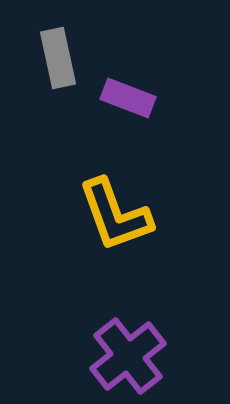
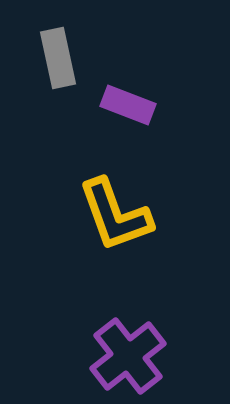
purple rectangle: moved 7 px down
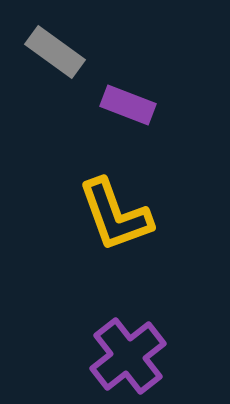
gray rectangle: moved 3 px left, 6 px up; rotated 42 degrees counterclockwise
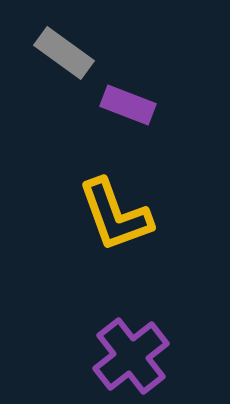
gray rectangle: moved 9 px right, 1 px down
purple cross: moved 3 px right
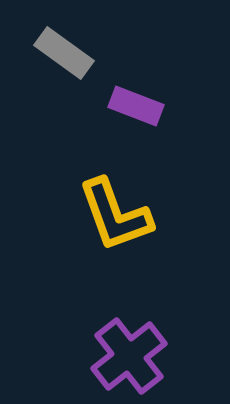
purple rectangle: moved 8 px right, 1 px down
purple cross: moved 2 px left
